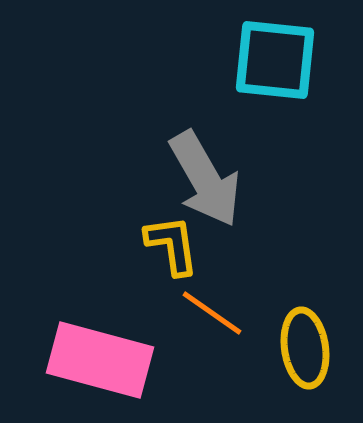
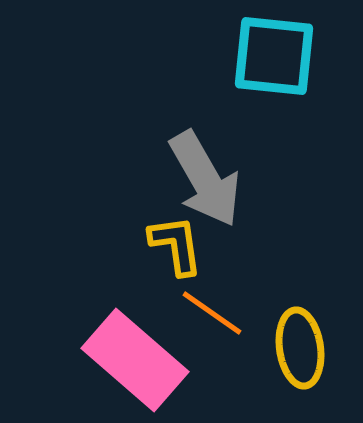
cyan square: moved 1 px left, 4 px up
yellow L-shape: moved 4 px right
yellow ellipse: moved 5 px left
pink rectangle: moved 35 px right; rotated 26 degrees clockwise
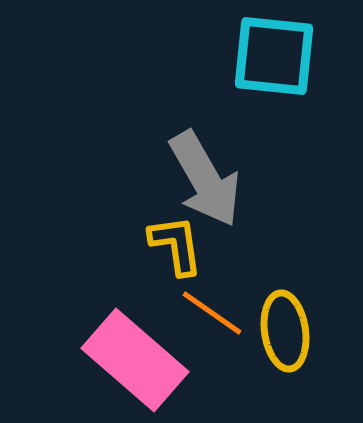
yellow ellipse: moved 15 px left, 17 px up
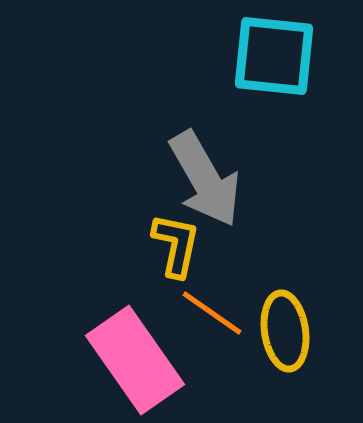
yellow L-shape: rotated 20 degrees clockwise
pink rectangle: rotated 14 degrees clockwise
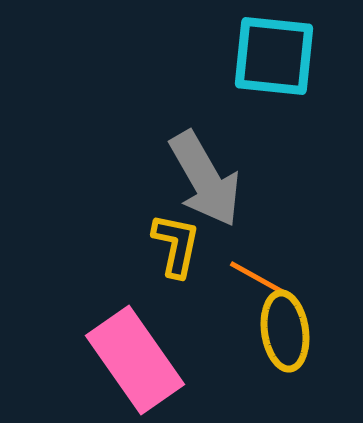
orange line: moved 49 px right, 33 px up; rotated 6 degrees counterclockwise
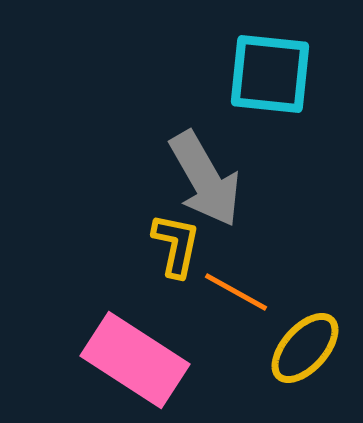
cyan square: moved 4 px left, 18 px down
orange line: moved 25 px left, 12 px down
yellow ellipse: moved 20 px right, 17 px down; rotated 50 degrees clockwise
pink rectangle: rotated 22 degrees counterclockwise
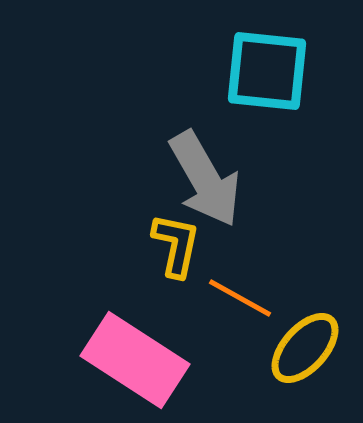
cyan square: moved 3 px left, 3 px up
orange line: moved 4 px right, 6 px down
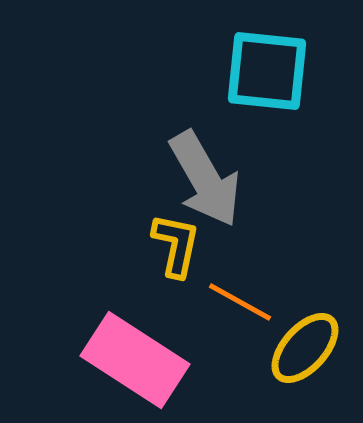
orange line: moved 4 px down
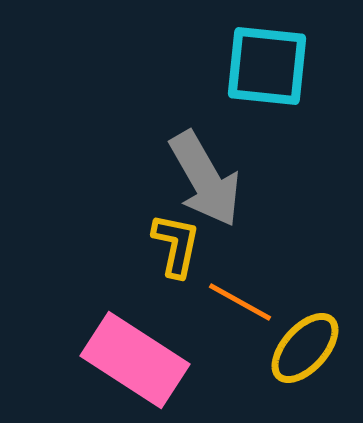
cyan square: moved 5 px up
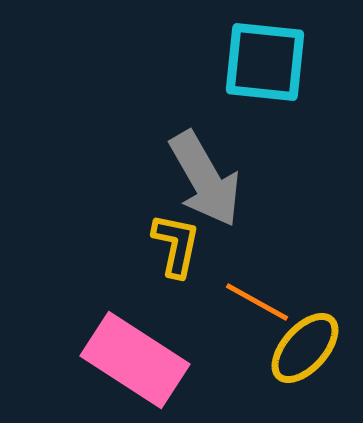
cyan square: moved 2 px left, 4 px up
orange line: moved 17 px right
